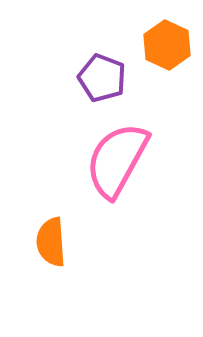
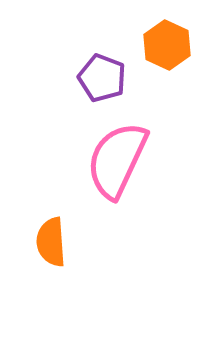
pink semicircle: rotated 4 degrees counterclockwise
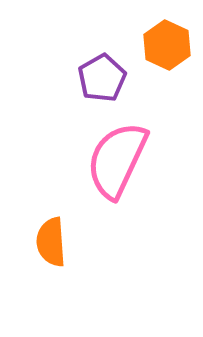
purple pentagon: rotated 21 degrees clockwise
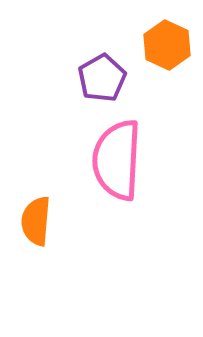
pink semicircle: rotated 22 degrees counterclockwise
orange semicircle: moved 15 px left, 21 px up; rotated 9 degrees clockwise
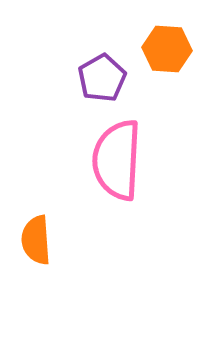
orange hexagon: moved 4 px down; rotated 21 degrees counterclockwise
orange semicircle: moved 19 px down; rotated 9 degrees counterclockwise
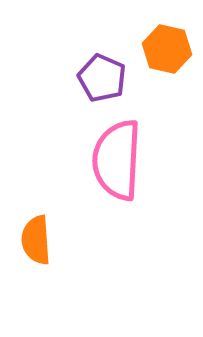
orange hexagon: rotated 9 degrees clockwise
purple pentagon: rotated 18 degrees counterclockwise
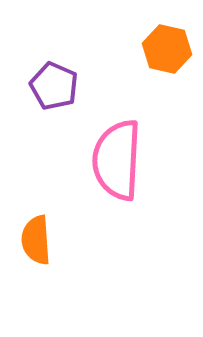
purple pentagon: moved 48 px left, 8 px down
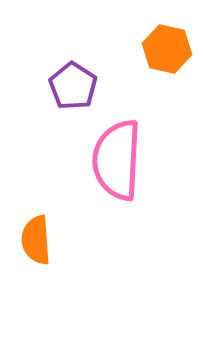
purple pentagon: moved 19 px right; rotated 9 degrees clockwise
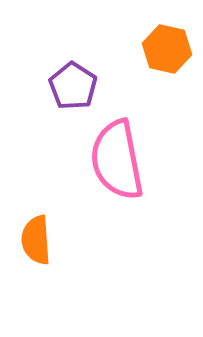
pink semicircle: rotated 14 degrees counterclockwise
